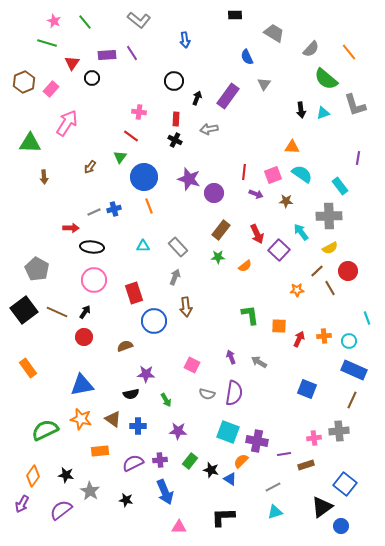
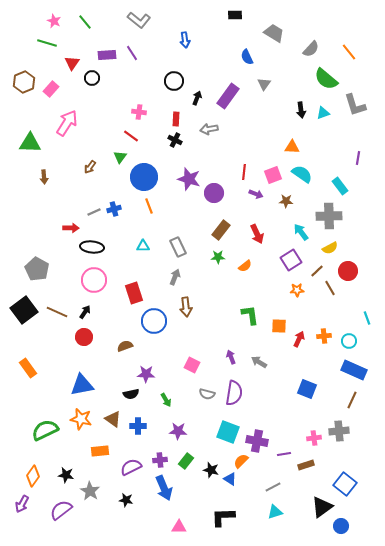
gray rectangle at (178, 247): rotated 18 degrees clockwise
purple square at (279, 250): moved 12 px right, 10 px down; rotated 15 degrees clockwise
green rectangle at (190, 461): moved 4 px left
purple semicircle at (133, 463): moved 2 px left, 4 px down
blue arrow at (165, 492): moved 1 px left, 4 px up
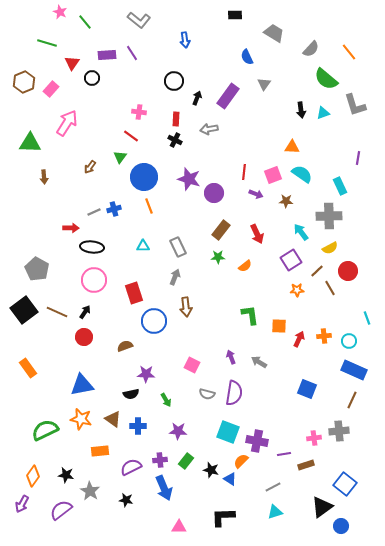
pink star at (54, 21): moved 6 px right, 9 px up
cyan rectangle at (340, 186): rotated 12 degrees clockwise
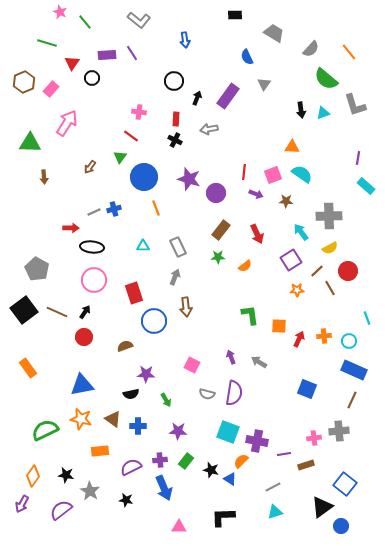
cyan rectangle at (340, 186): moved 26 px right; rotated 24 degrees counterclockwise
purple circle at (214, 193): moved 2 px right
orange line at (149, 206): moved 7 px right, 2 px down
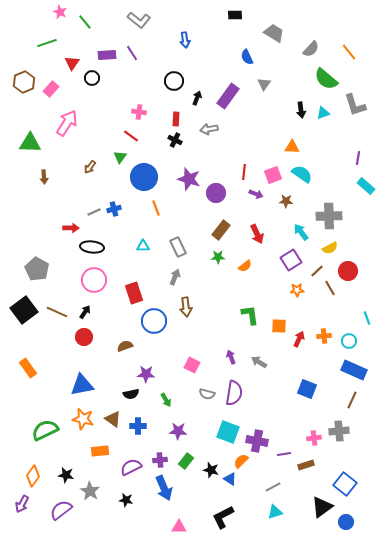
green line at (47, 43): rotated 36 degrees counterclockwise
orange star at (81, 419): moved 2 px right
black L-shape at (223, 517): rotated 25 degrees counterclockwise
blue circle at (341, 526): moved 5 px right, 4 px up
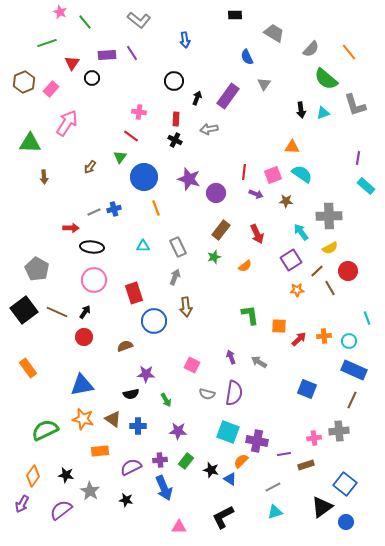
green star at (218, 257): moved 4 px left; rotated 16 degrees counterclockwise
red arrow at (299, 339): rotated 21 degrees clockwise
